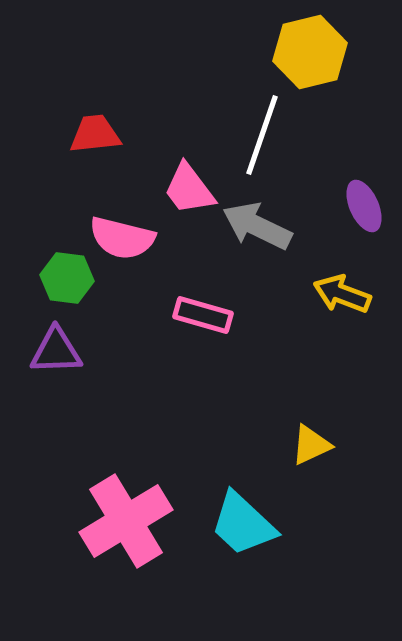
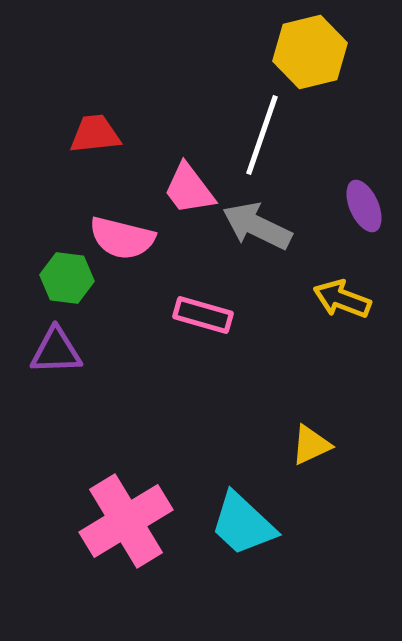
yellow arrow: moved 5 px down
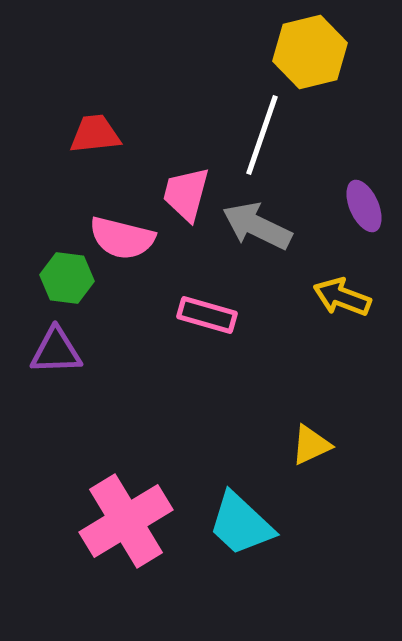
pink trapezoid: moved 3 px left, 5 px down; rotated 52 degrees clockwise
yellow arrow: moved 2 px up
pink rectangle: moved 4 px right
cyan trapezoid: moved 2 px left
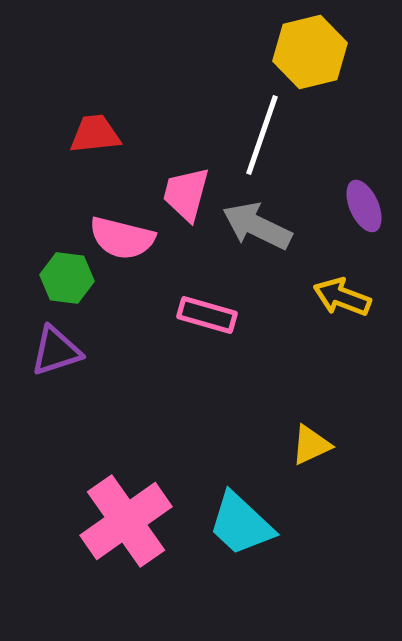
purple triangle: rotated 16 degrees counterclockwise
pink cross: rotated 4 degrees counterclockwise
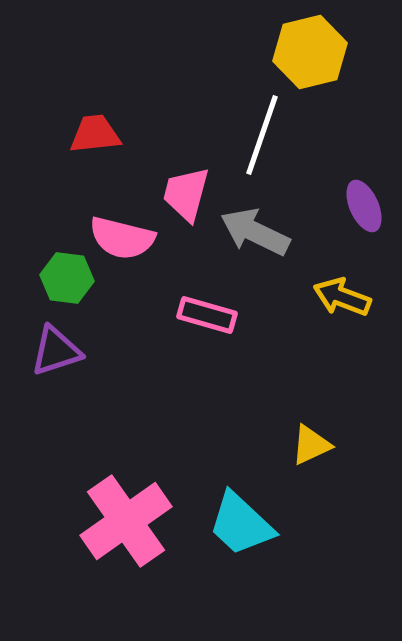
gray arrow: moved 2 px left, 6 px down
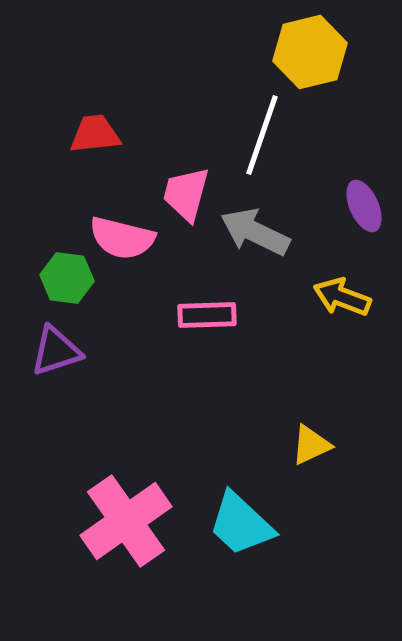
pink rectangle: rotated 18 degrees counterclockwise
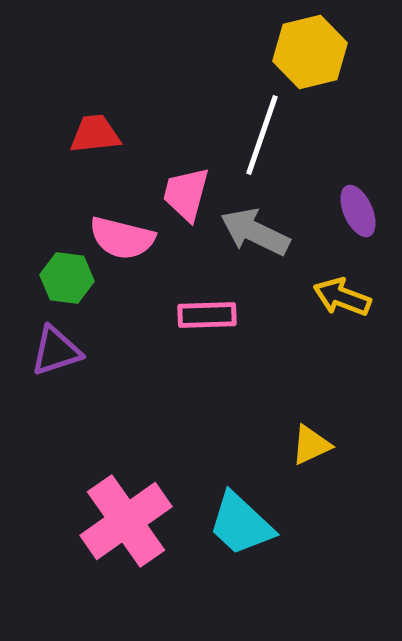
purple ellipse: moved 6 px left, 5 px down
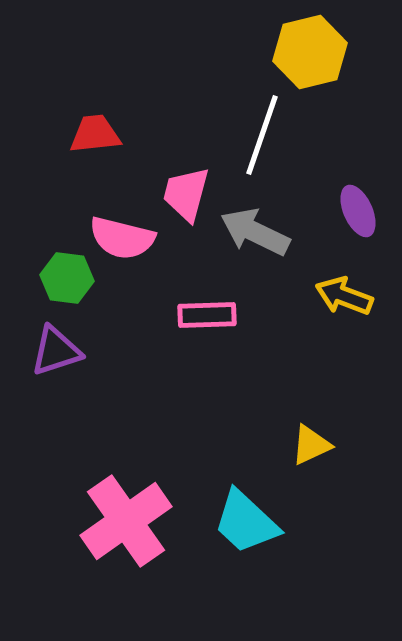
yellow arrow: moved 2 px right, 1 px up
cyan trapezoid: moved 5 px right, 2 px up
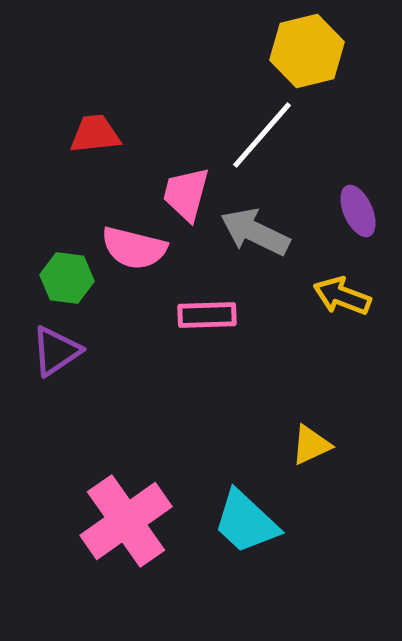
yellow hexagon: moved 3 px left, 1 px up
white line: rotated 22 degrees clockwise
pink semicircle: moved 12 px right, 10 px down
yellow arrow: moved 2 px left
purple triangle: rotated 16 degrees counterclockwise
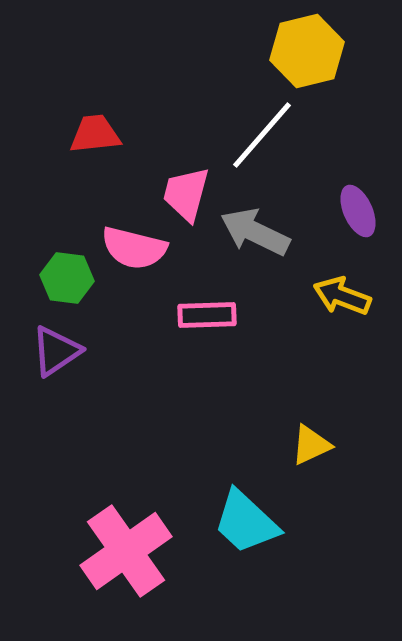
pink cross: moved 30 px down
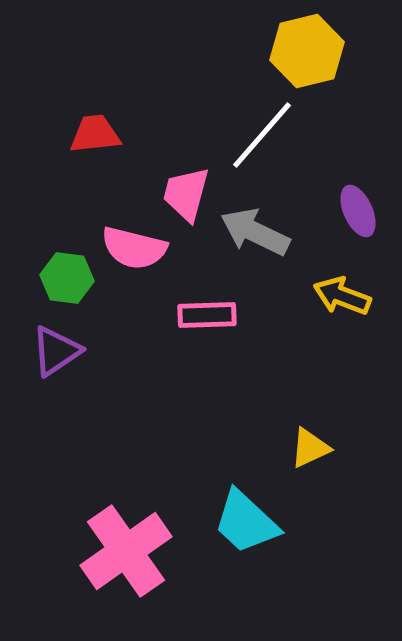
yellow triangle: moved 1 px left, 3 px down
